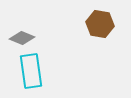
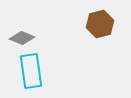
brown hexagon: rotated 24 degrees counterclockwise
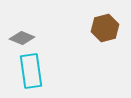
brown hexagon: moved 5 px right, 4 px down
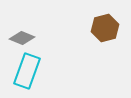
cyan rectangle: moved 4 px left; rotated 28 degrees clockwise
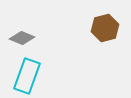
cyan rectangle: moved 5 px down
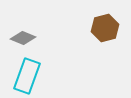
gray diamond: moved 1 px right
